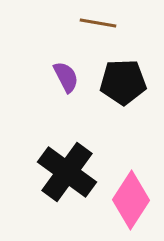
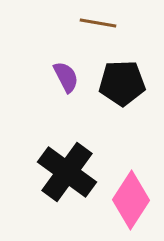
black pentagon: moved 1 px left, 1 px down
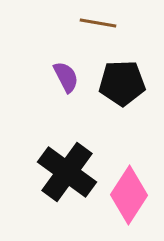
pink diamond: moved 2 px left, 5 px up
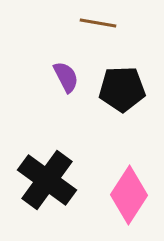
black pentagon: moved 6 px down
black cross: moved 20 px left, 8 px down
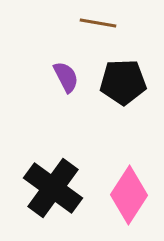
black pentagon: moved 1 px right, 7 px up
black cross: moved 6 px right, 8 px down
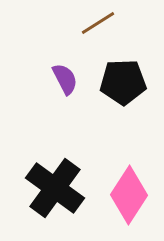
brown line: rotated 42 degrees counterclockwise
purple semicircle: moved 1 px left, 2 px down
black cross: moved 2 px right
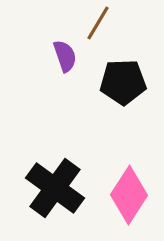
brown line: rotated 27 degrees counterclockwise
purple semicircle: moved 23 px up; rotated 8 degrees clockwise
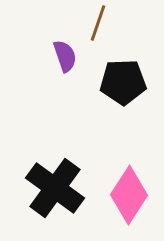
brown line: rotated 12 degrees counterclockwise
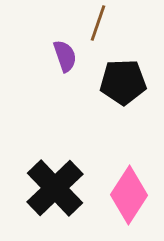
black cross: rotated 10 degrees clockwise
